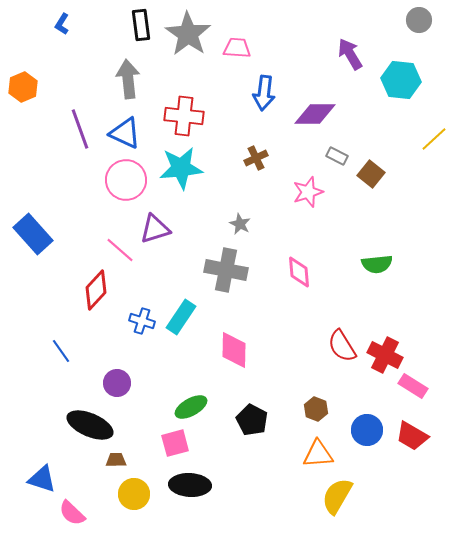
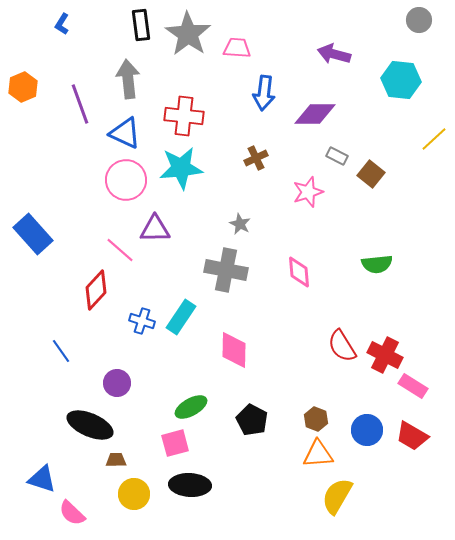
purple arrow at (350, 54): moved 16 px left; rotated 44 degrees counterclockwise
purple line at (80, 129): moved 25 px up
purple triangle at (155, 229): rotated 16 degrees clockwise
brown hexagon at (316, 409): moved 10 px down
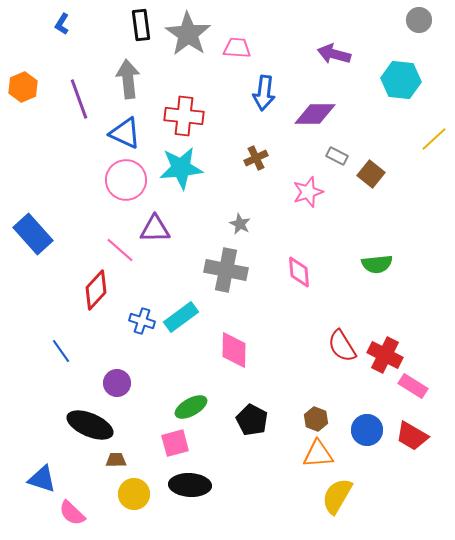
purple line at (80, 104): moved 1 px left, 5 px up
cyan rectangle at (181, 317): rotated 20 degrees clockwise
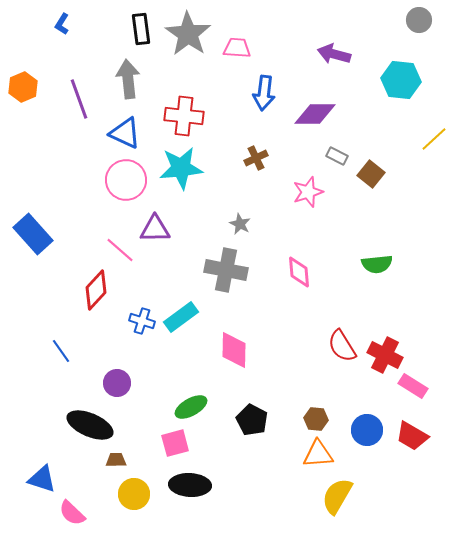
black rectangle at (141, 25): moved 4 px down
brown hexagon at (316, 419): rotated 15 degrees counterclockwise
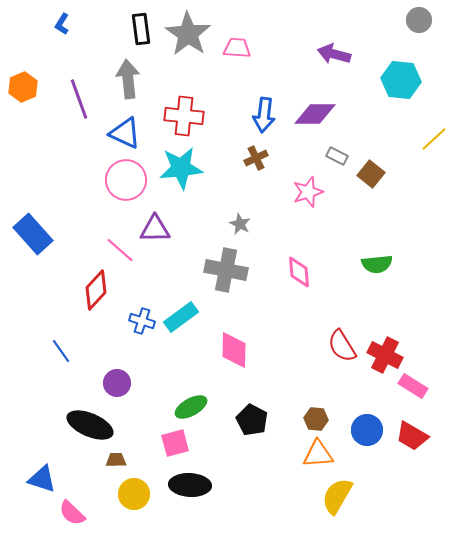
blue arrow at (264, 93): moved 22 px down
